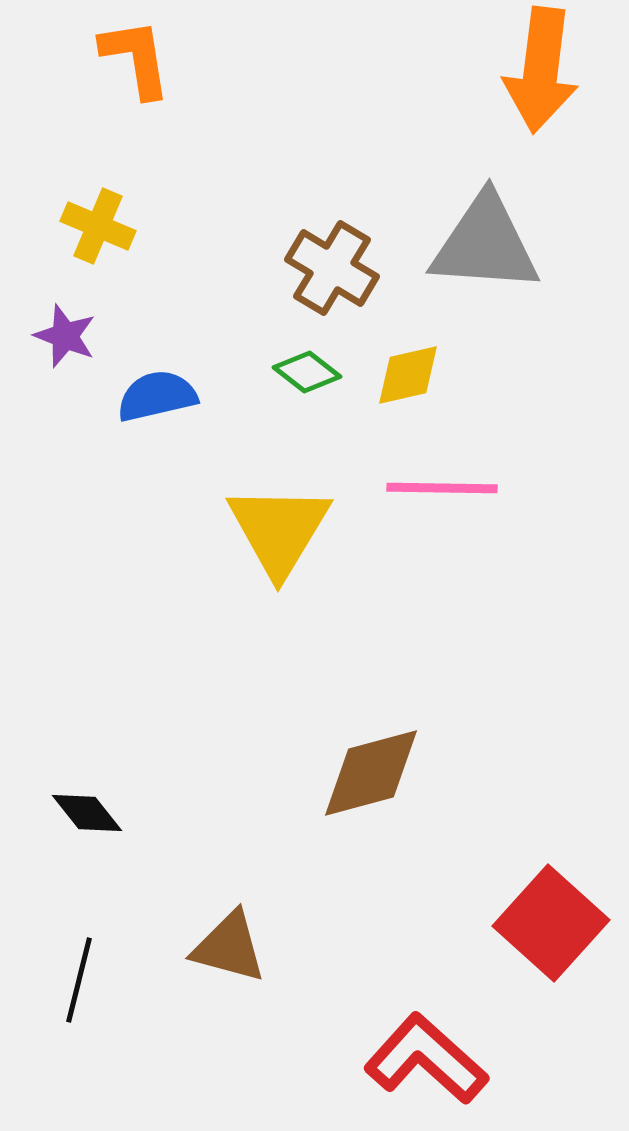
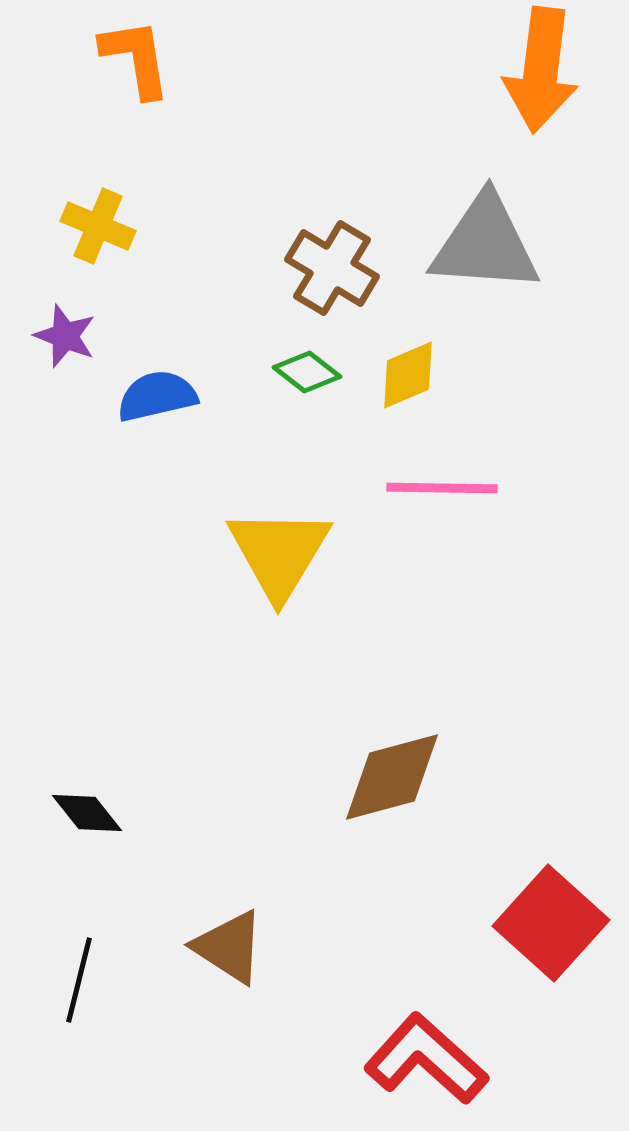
yellow diamond: rotated 10 degrees counterclockwise
yellow triangle: moved 23 px down
brown diamond: moved 21 px right, 4 px down
brown triangle: rotated 18 degrees clockwise
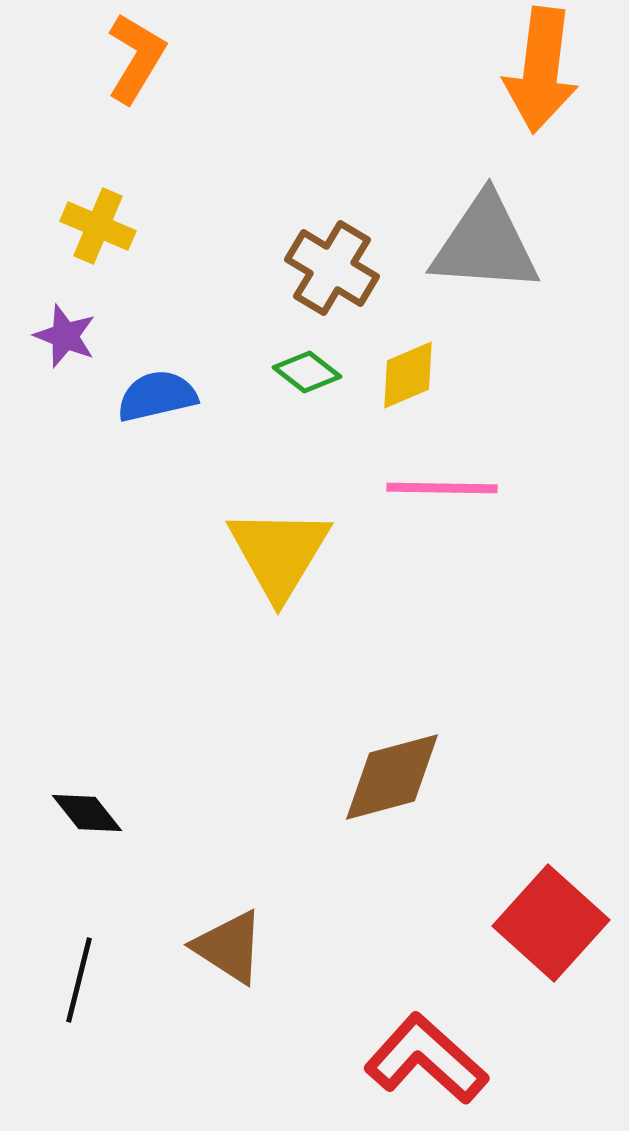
orange L-shape: rotated 40 degrees clockwise
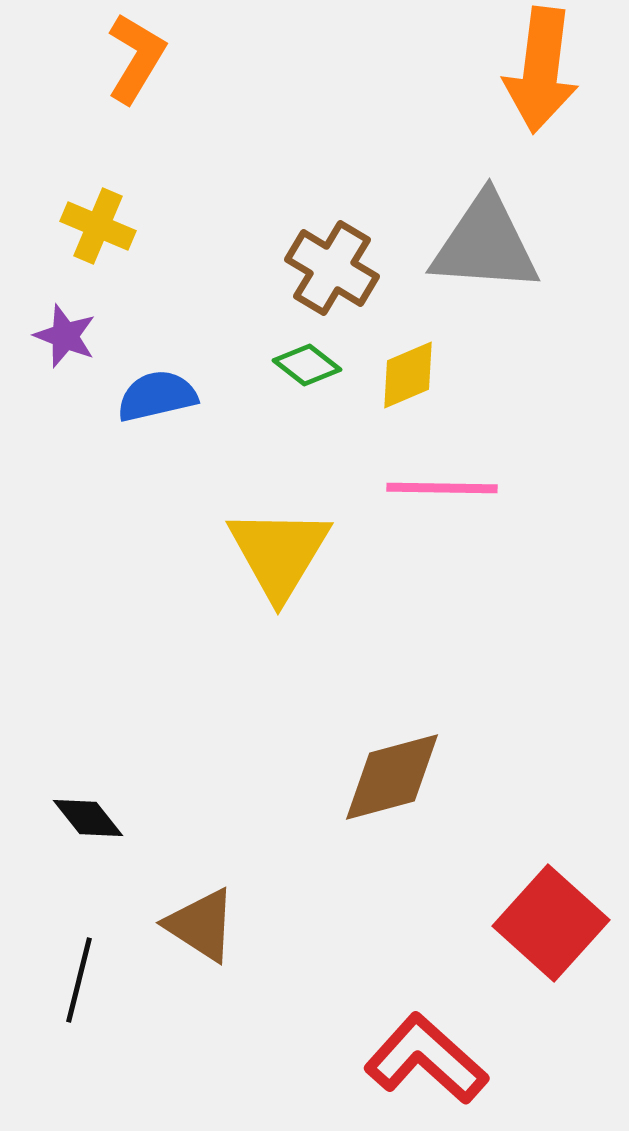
green diamond: moved 7 px up
black diamond: moved 1 px right, 5 px down
brown triangle: moved 28 px left, 22 px up
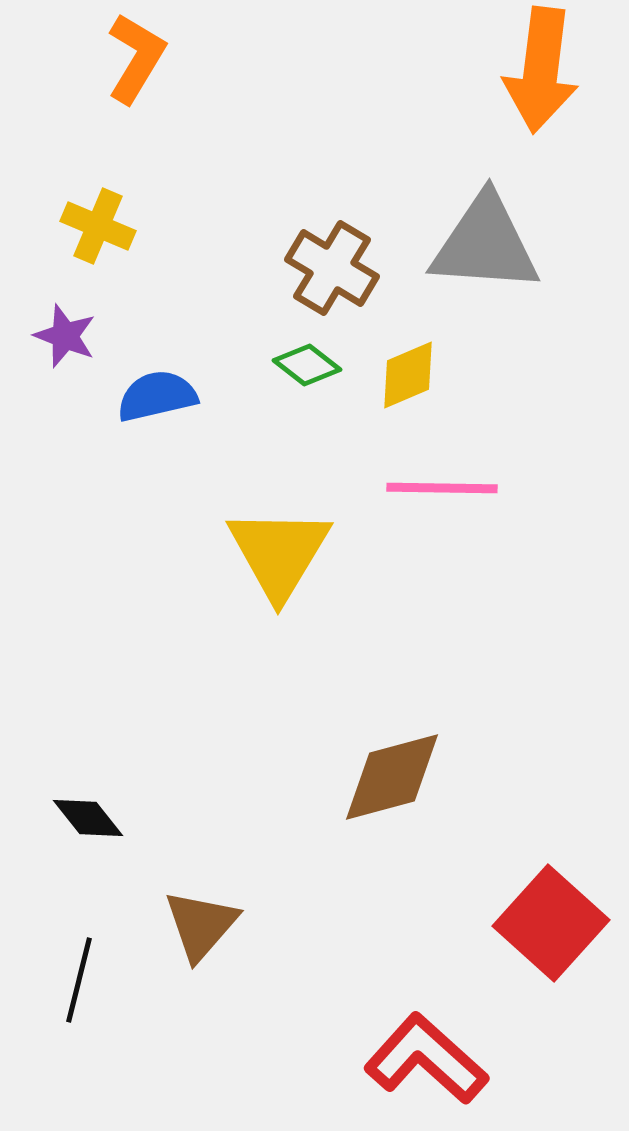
brown triangle: rotated 38 degrees clockwise
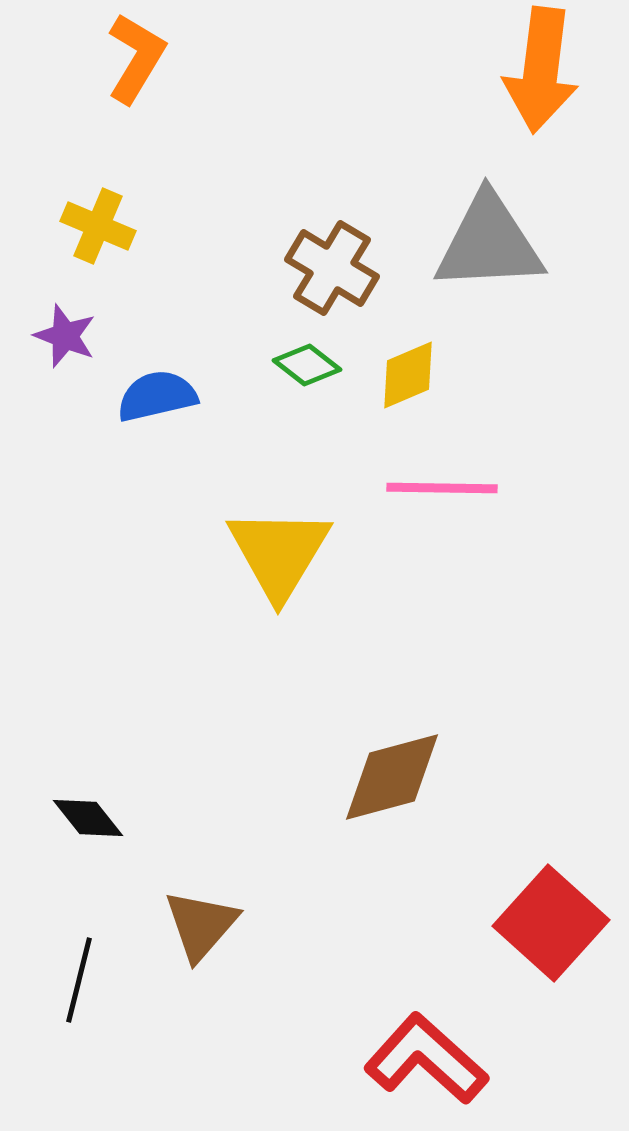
gray triangle: moved 4 px right, 1 px up; rotated 7 degrees counterclockwise
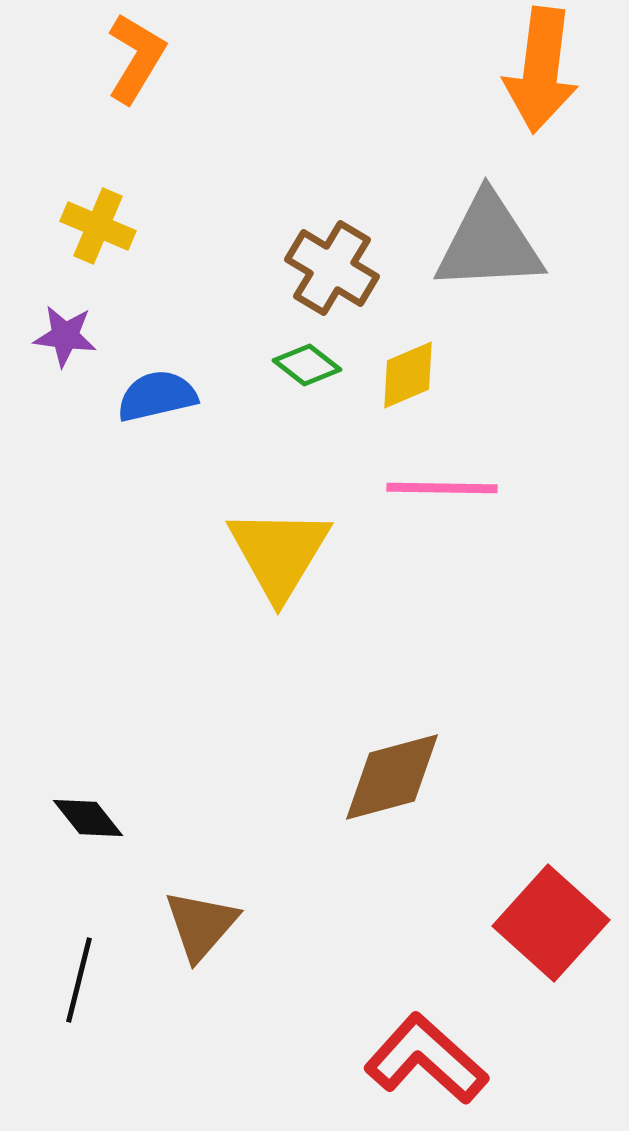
purple star: rotated 14 degrees counterclockwise
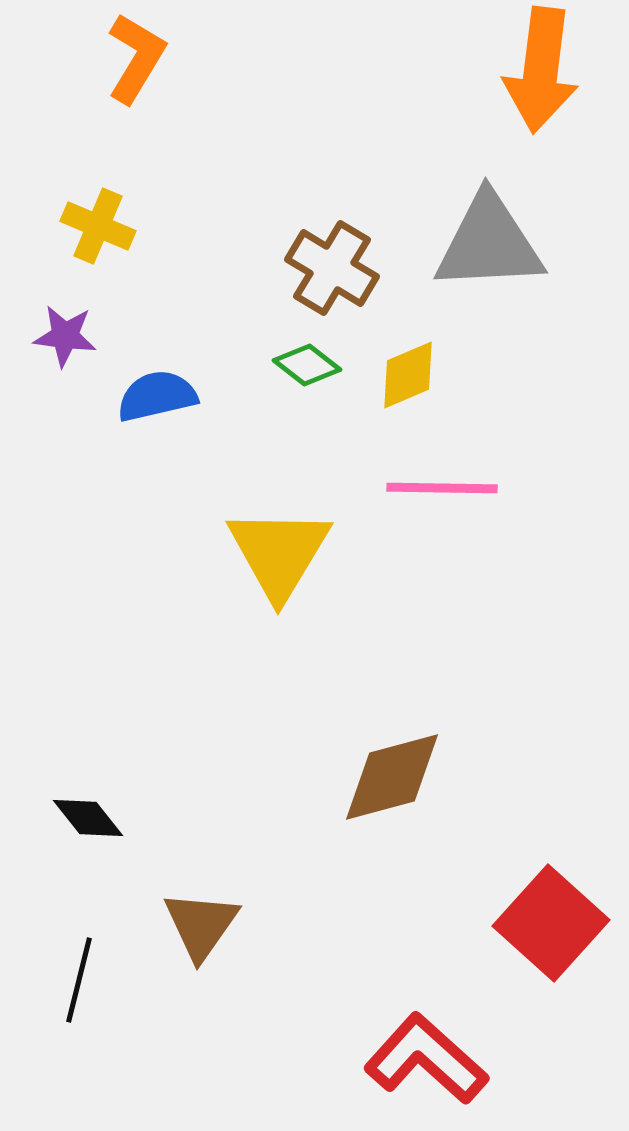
brown triangle: rotated 6 degrees counterclockwise
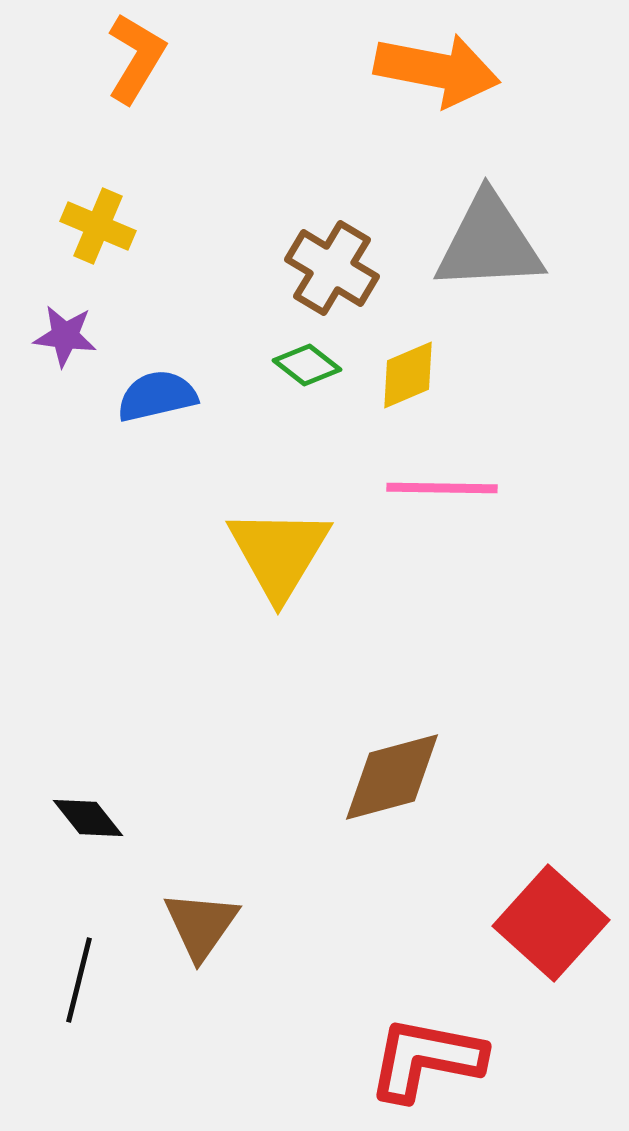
orange arrow: moved 104 px left; rotated 86 degrees counterclockwise
red L-shape: rotated 31 degrees counterclockwise
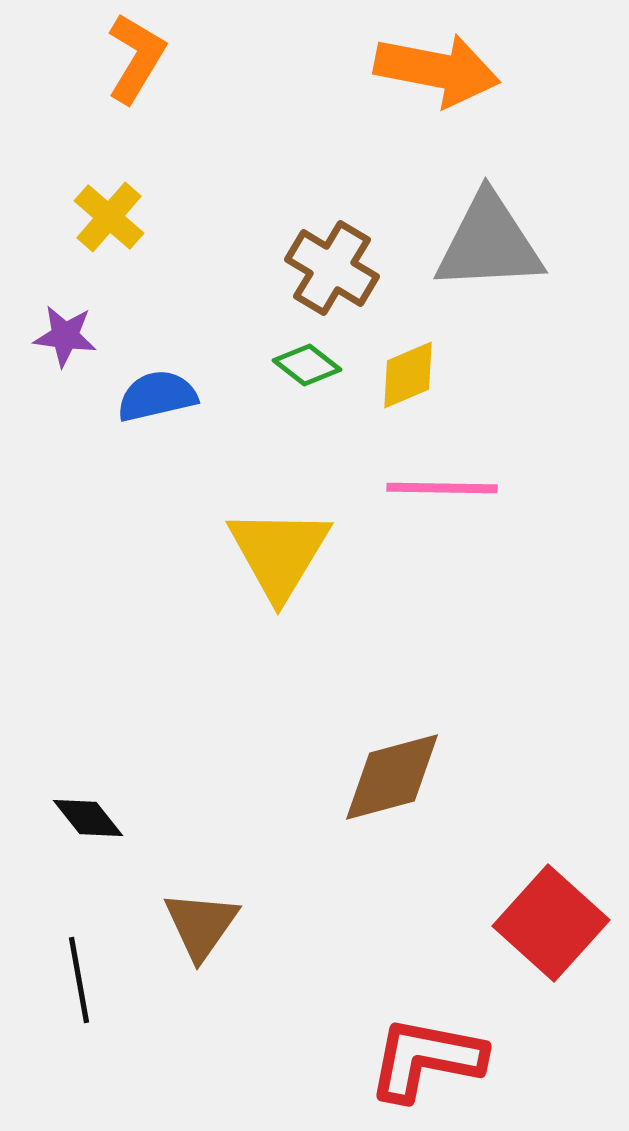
yellow cross: moved 11 px right, 9 px up; rotated 18 degrees clockwise
black line: rotated 24 degrees counterclockwise
